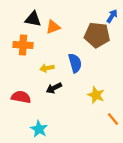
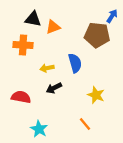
orange line: moved 28 px left, 5 px down
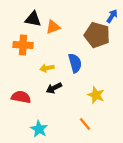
brown pentagon: rotated 10 degrees clockwise
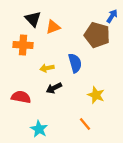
black triangle: rotated 36 degrees clockwise
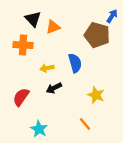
red semicircle: rotated 66 degrees counterclockwise
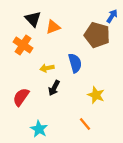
orange cross: rotated 30 degrees clockwise
black arrow: rotated 35 degrees counterclockwise
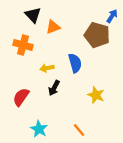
black triangle: moved 4 px up
orange cross: rotated 18 degrees counterclockwise
orange line: moved 6 px left, 6 px down
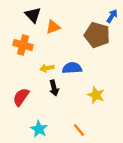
blue semicircle: moved 3 px left, 5 px down; rotated 78 degrees counterclockwise
black arrow: rotated 42 degrees counterclockwise
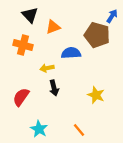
black triangle: moved 3 px left
blue semicircle: moved 1 px left, 15 px up
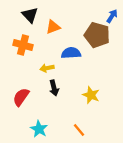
yellow star: moved 5 px left
